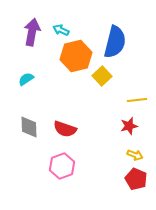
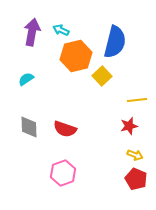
pink hexagon: moved 1 px right, 7 px down
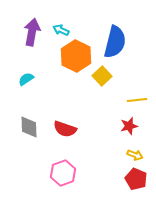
orange hexagon: rotated 20 degrees counterclockwise
